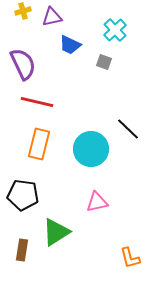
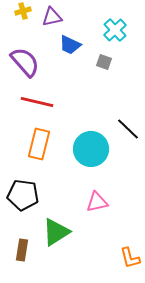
purple semicircle: moved 2 px right, 2 px up; rotated 16 degrees counterclockwise
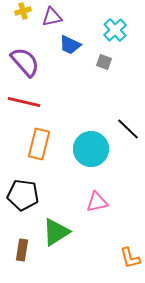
red line: moved 13 px left
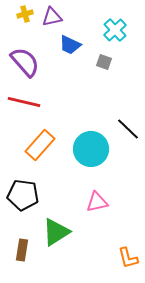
yellow cross: moved 2 px right, 3 px down
orange rectangle: moved 1 px right, 1 px down; rotated 28 degrees clockwise
orange L-shape: moved 2 px left
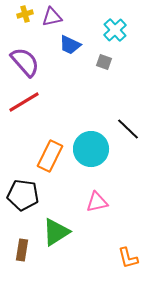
red line: rotated 44 degrees counterclockwise
orange rectangle: moved 10 px right, 11 px down; rotated 16 degrees counterclockwise
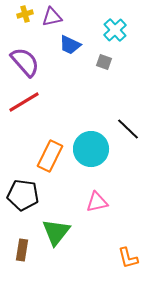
green triangle: rotated 20 degrees counterclockwise
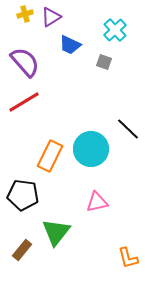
purple triangle: moved 1 px left; rotated 20 degrees counterclockwise
brown rectangle: rotated 30 degrees clockwise
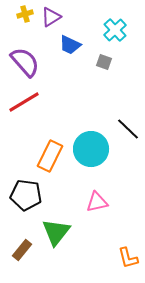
black pentagon: moved 3 px right
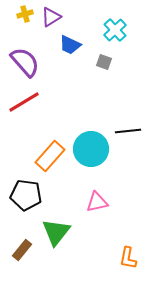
black line: moved 2 px down; rotated 50 degrees counterclockwise
orange rectangle: rotated 16 degrees clockwise
orange L-shape: rotated 25 degrees clockwise
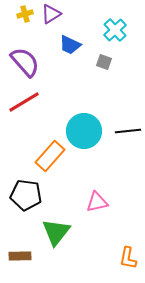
purple triangle: moved 3 px up
cyan circle: moved 7 px left, 18 px up
brown rectangle: moved 2 px left, 6 px down; rotated 50 degrees clockwise
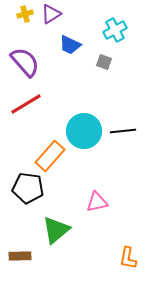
cyan cross: rotated 15 degrees clockwise
red line: moved 2 px right, 2 px down
black line: moved 5 px left
black pentagon: moved 2 px right, 7 px up
green triangle: moved 2 px up; rotated 12 degrees clockwise
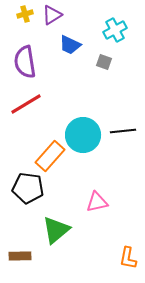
purple triangle: moved 1 px right, 1 px down
purple semicircle: rotated 148 degrees counterclockwise
cyan circle: moved 1 px left, 4 px down
